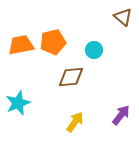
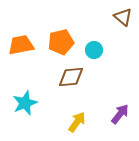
orange pentagon: moved 8 px right
cyan star: moved 7 px right
purple arrow: moved 1 px left, 1 px up
yellow arrow: moved 2 px right
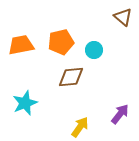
yellow arrow: moved 3 px right, 5 px down
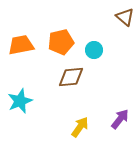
brown triangle: moved 2 px right
cyan star: moved 5 px left, 2 px up
purple arrow: moved 5 px down
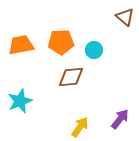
orange pentagon: rotated 10 degrees clockwise
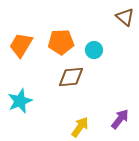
orange trapezoid: rotated 48 degrees counterclockwise
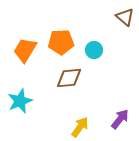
orange trapezoid: moved 4 px right, 5 px down
brown diamond: moved 2 px left, 1 px down
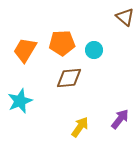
orange pentagon: moved 1 px right, 1 px down
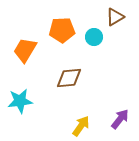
brown triangle: moved 10 px left; rotated 48 degrees clockwise
orange pentagon: moved 13 px up
cyan circle: moved 13 px up
cyan star: rotated 15 degrees clockwise
yellow arrow: moved 1 px right, 1 px up
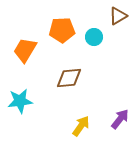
brown triangle: moved 3 px right, 1 px up
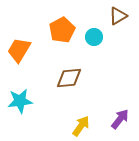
orange pentagon: rotated 25 degrees counterclockwise
orange trapezoid: moved 6 px left
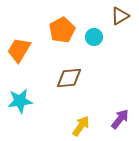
brown triangle: moved 2 px right
